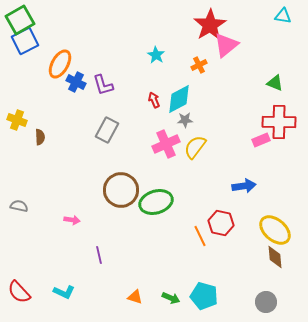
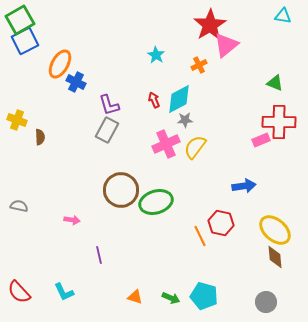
purple L-shape: moved 6 px right, 20 px down
cyan L-shape: rotated 40 degrees clockwise
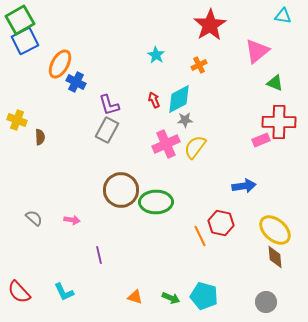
pink triangle: moved 31 px right, 6 px down
green ellipse: rotated 16 degrees clockwise
gray semicircle: moved 15 px right, 12 px down; rotated 30 degrees clockwise
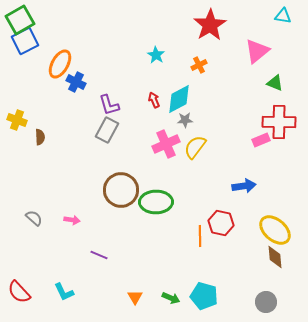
orange line: rotated 25 degrees clockwise
purple line: rotated 54 degrees counterclockwise
orange triangle: rotated 42 degrees clockwise
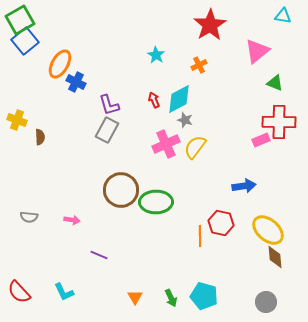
blue square: rotated 12 degrees counterclockwise
gray star: rotated 21 degrees clockwise
gray semicircle: moved 5 px left, 1 px up; rotated 144 degrees clockwise
yellow ellipse: moved 7 px left
green arrow: rotated 42 degrees clockwise
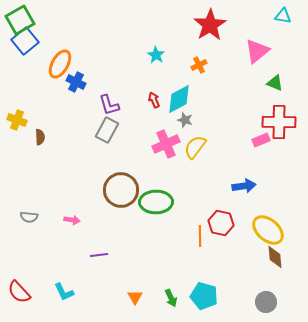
purple line: rotated 30 degrees counterclockwise
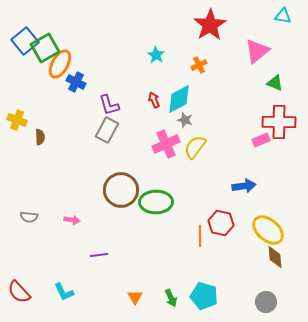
green square: moved 25 px right, 28 px down
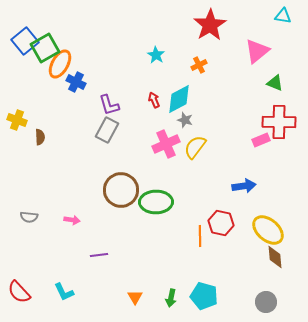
green arrow: rotated 36 degrees clockwise
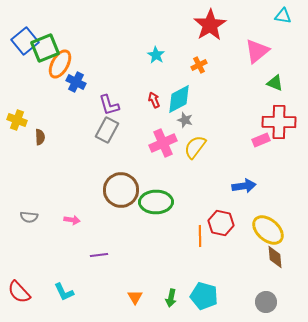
green square: rotated 8 degrees clockwise
pink cross: moved 3 px left, 1 px up
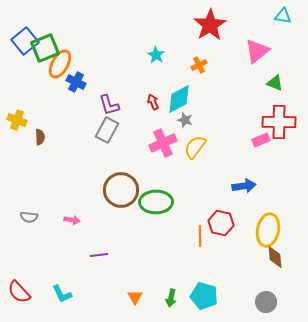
red arrow: moved 1 px left, 2 px down
yellow ellipse: rotated 60 degrees clockwise
cyan L-shape: moved 2 px left, 2 px down
